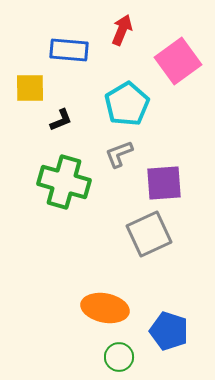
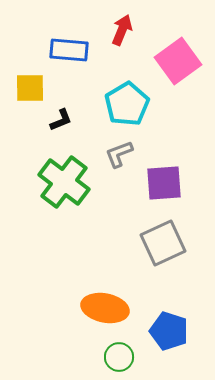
green cross: rotated 21 degrees clockwise
gray square: moved 14 px right, 9 px down
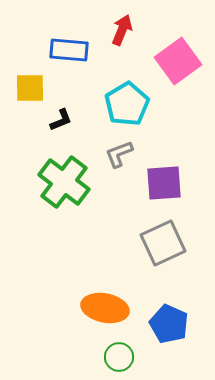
blue pentagon: moved 7 px up; rotated 6 degrees clockwise
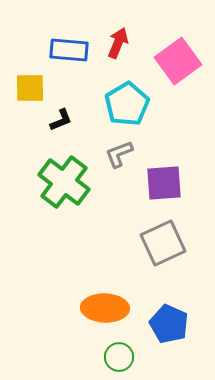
red arrow: moved 4 px left, 13 px down
orange ellipse: rotated 9 degrees counterclockwise
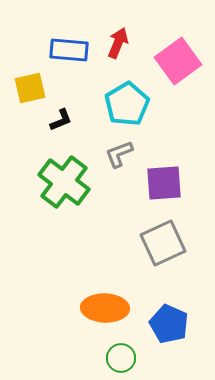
yellow square: rotated 12 degrees counterclockwise
green circle: moved 2 px right, 1 px down
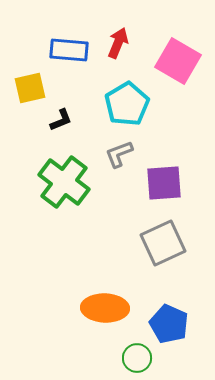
pink square: rotated 24 degrees counterclockwise
green circle: moved 16 px right
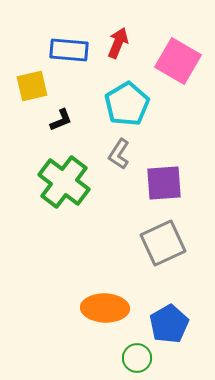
yellow square: moved 2 px right, 2 px up
gray L-shape: rotated 36 degrees counterclockwise
blue pentagon: rotated 18 degrees clockwise
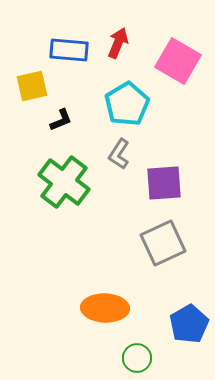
blue pentagon: moved 20 px right
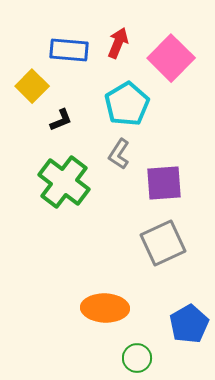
pink square: moved 7 px left, 3 px up; rotated 15 degrees clockwise
yellow square: rotated 32 degrees counterclockwise
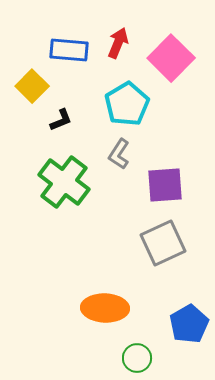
purple square: moved 1 px right, 2 px down
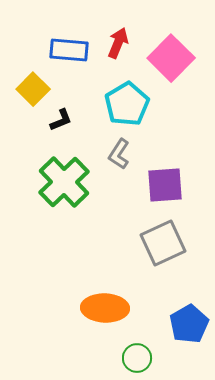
yellow square: moved 1 px right, 3 px down
green cross: rotated 9 degrees clockwise
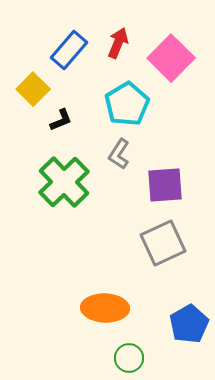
blue rectangle: rotated 54 degrees counterclockwise
green circle: moved 8 px left
